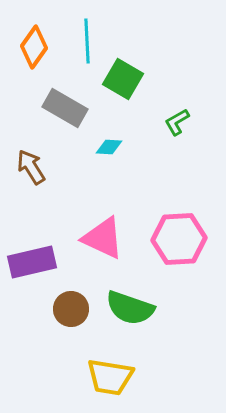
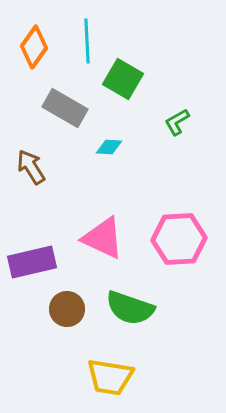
brown circle: moved 4 px left
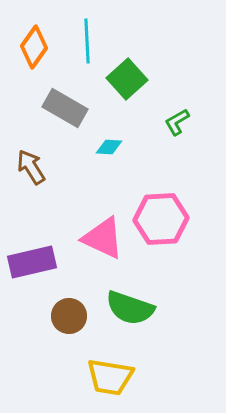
green square: moved 4 px right; rotated 18 degrees clockwise
pink hexagon: moved 18 px left, 20 px up
brown circle: moved 2 px right, 7 px down
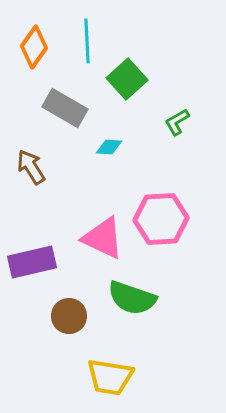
green semicircle: moved 2 px right, 10 px up
